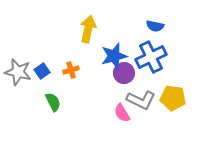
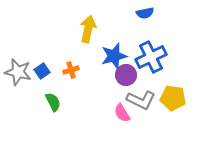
blue semicircle: moved 10 px left, 13 px up; rotated 24 degrees counterclockwise
purple circle: moved 2 px right, 2 px down
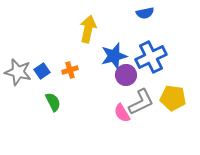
orange cross: moved 1 px left
gray L-shape: moved 2 px down; rotated 52 degrees counterclockwise
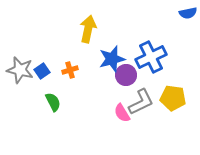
blue semicircle: moved 43 px right
blue star: moved 2 px left, 3 px down
gray star: moved 2 px right, 2 px up
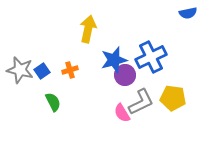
blue star: moved 2 px right, 1 px down
purple circle: moved 1 px left
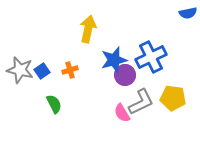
green semicircle: moved 1 px right, 2 px down
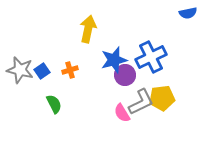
yellow pentagon: moved 11 px left; rotated 15 degrees counterclockwise
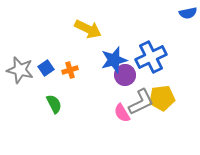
yellow arrow: rotated 104 degrees clockwise
blue square: moved 4 px right, 3 px up
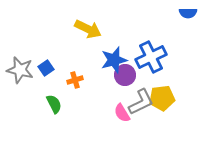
blue semicircle: rotated 12 degrees clockwise
orange cross: moved 5 px right, 10 px down
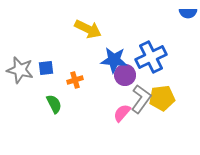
blue star: rotated 20 degrees clockwise
blue square: rotated 28 degrees clockwise
gray L-shape: moved 3 px up; rotated 28 degrees counterclockwise
pink semicircle: rotated 72 degrees clockwise
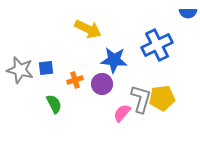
blue cross: moved 6 px right, 12 px up
purple circle: moved 23 px left, 9 px down
gray L-shape: rotated 20 degrees counterclockwise
